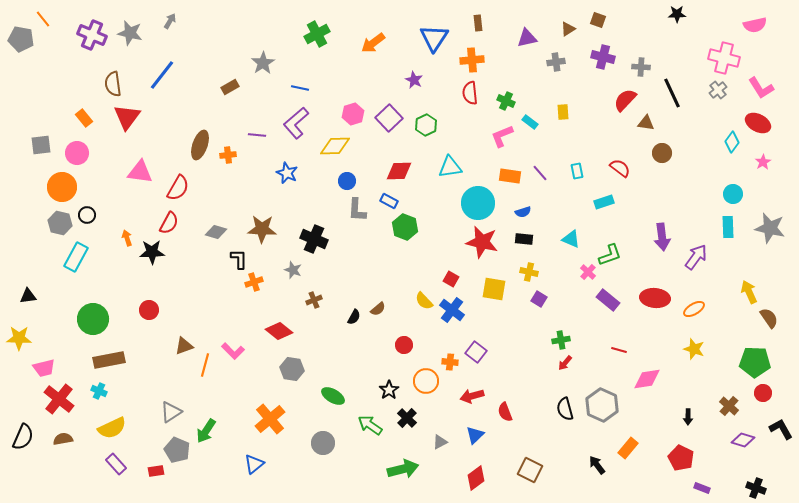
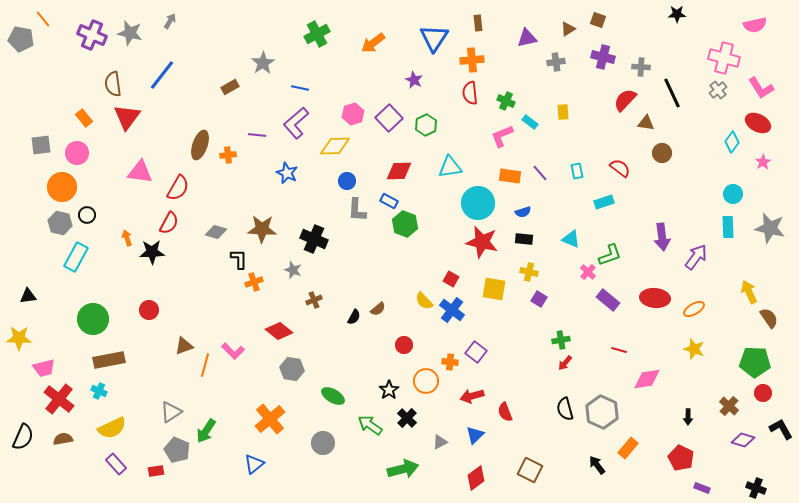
green hexagon at (405, 227): moved 3 px up
gray hexagon at (602, 405): moved 7 px down
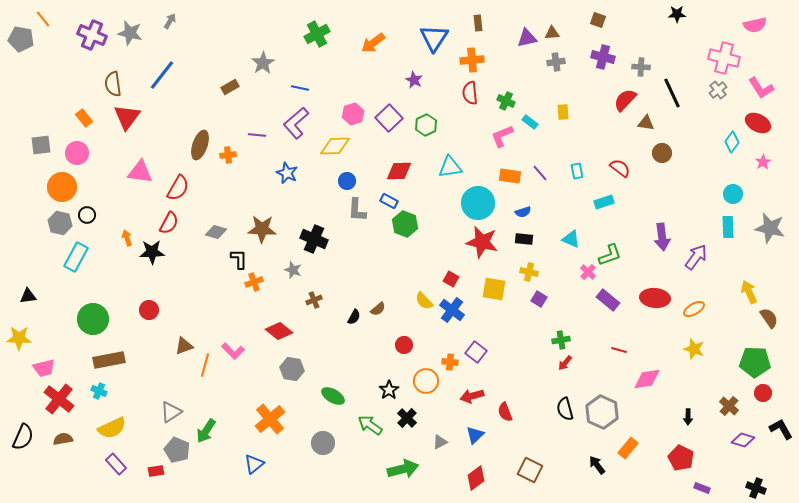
brown triangle at (568, 29): moved 16 px left, 4 px down; rotated 28 degrees clockwise
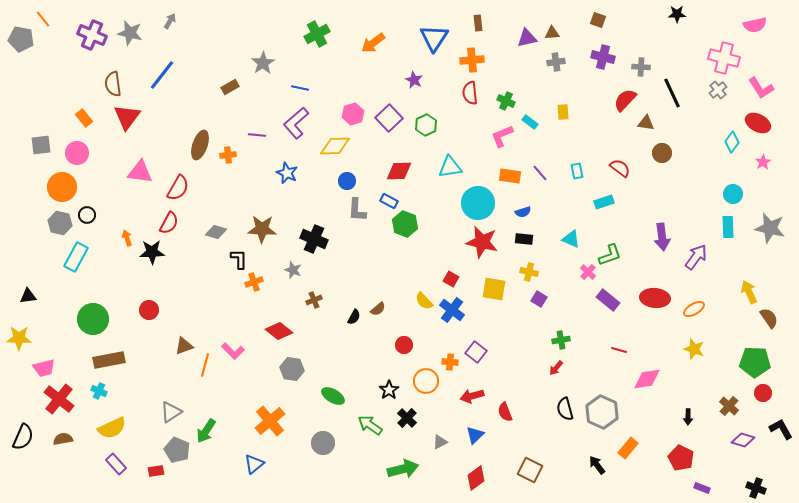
red arrow at (565, 363): moved 9 px left, 5 px down
orange cross at (270, 419): moved 2 px down
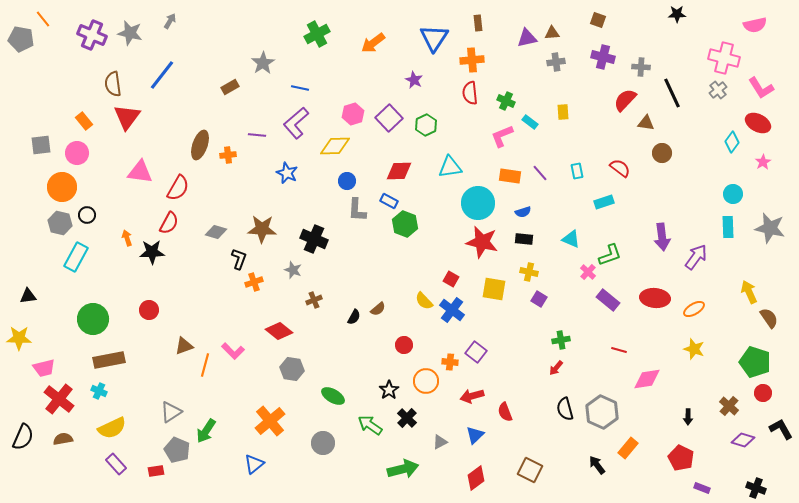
orange rectangle at (84, 118): moved 3 px down
black L-shape at (239, 259): rotated 20 degrees clockwise
green pentagon at (755, 362): rotated 16 degrees clockwise
